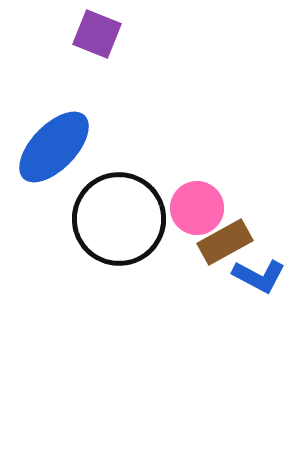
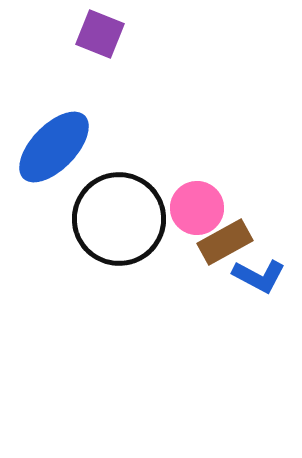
purple square: moved 3 px right
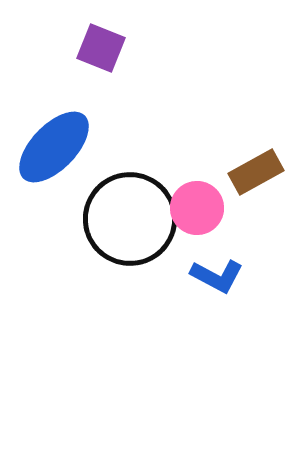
purple square: moved 1 px right, 14 px down
black circle: moved 11 px right
brown rectangle: moved 31 px right, 70 px up
blue L-shape: moved 42 px left
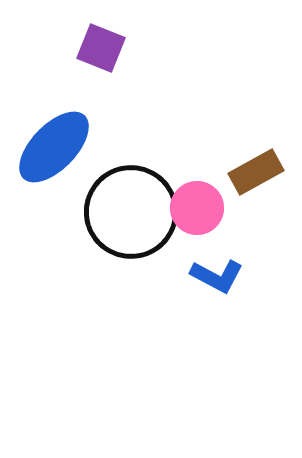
black circle: moved 1 px right, 7 px up
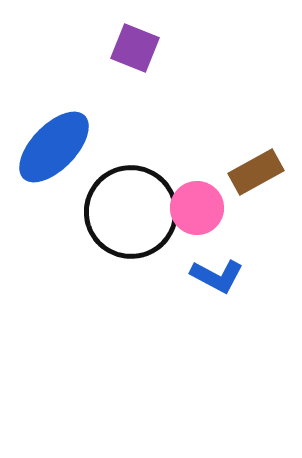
purple square: moved 34 px right
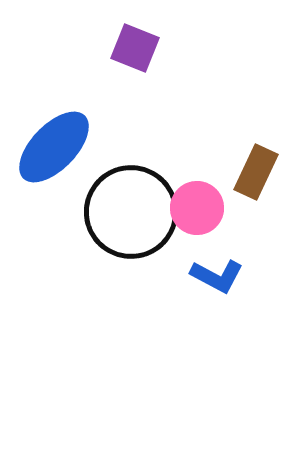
brown rectangle: rotated 36 degrees counterclockwise
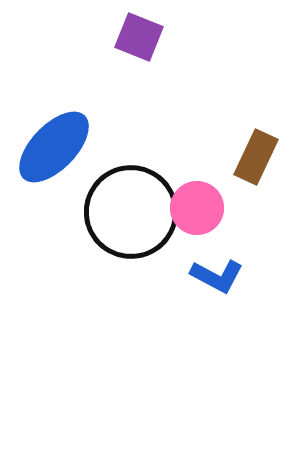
purple square: moved 4 px right, 11 px up
brown rectangle: moved 15 px up
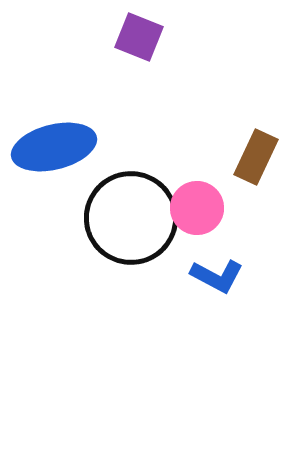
blue ellipse: rotated 32 degrees clockwise
black circle: moved 6 px down
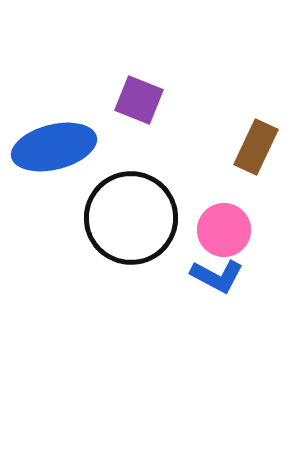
purple square: moved 63 px down
brown rectangle: moved 10 px up
pink circle: moved 27 px right, 22 px down
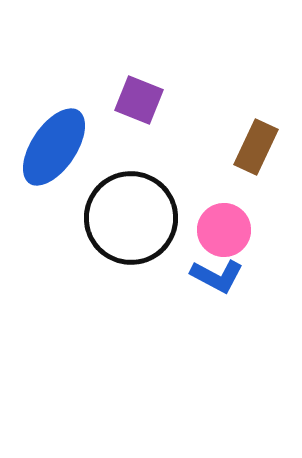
blue ellipse: rotated 42 degrees counterclockwise
